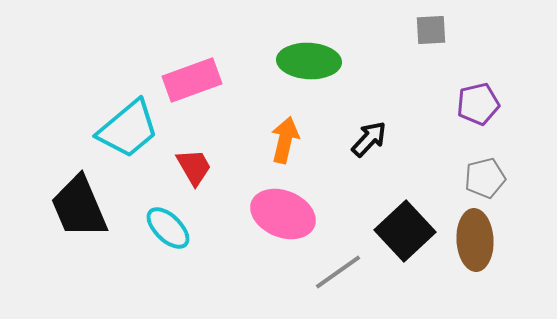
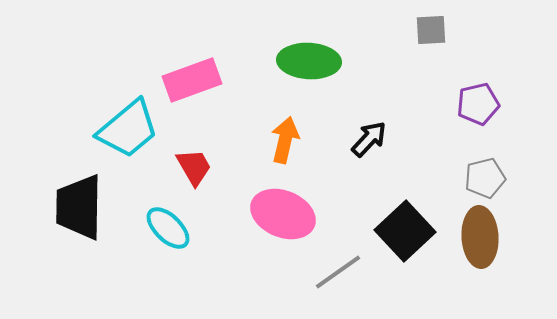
black trapezoid: rotated 24 degrees clockwise
brown ellipse: moved 5 px right, 3 px up
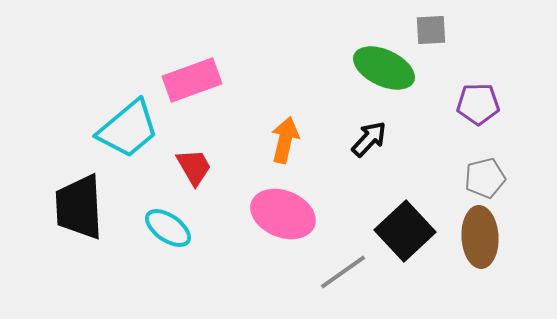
green ellipse: moved 75 px right, 7 px down; rotated 22 degrees clockwise
purple pentagon: rotated 12 degrees clockwise
black trapezoid: rotated 4 degrees counterclockwise
cyan ellipse: rotated 9 degrees counterclockwise
gray line: moved 5 px right
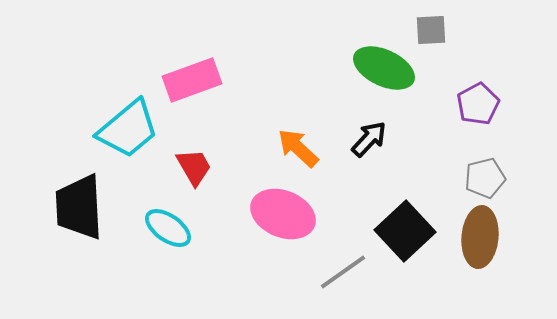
purple pentagon: rotated 27 degrees counterclockwise
orange arrow: moved 13 px right, 8 px down; rotated 60 degrees counterclockwise
brown ellipse: rotated 8 degrees clockwise
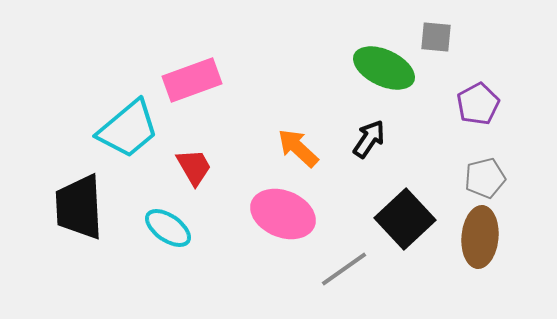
gray square: moved 5 px right, 7 px down; rotated 8 degrees clockwise
black arrow: rotated 9 degrees counterclockwise
black square: moved 12 px up
gray line: moved 1 px right, 3 px up
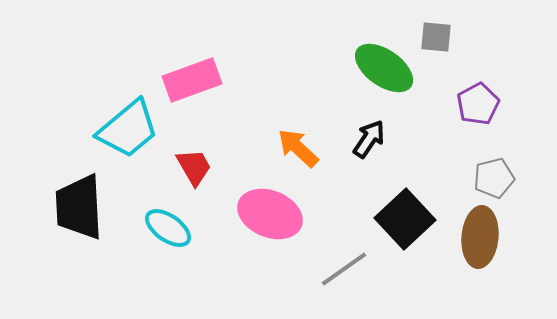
green ellipse: rotated 10 degrees clockwise
gray pentagon: moved 9 px right
pink ellipse: moved 13 px left
